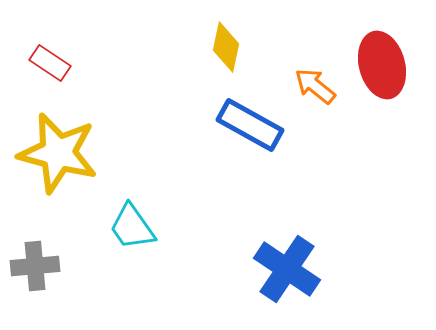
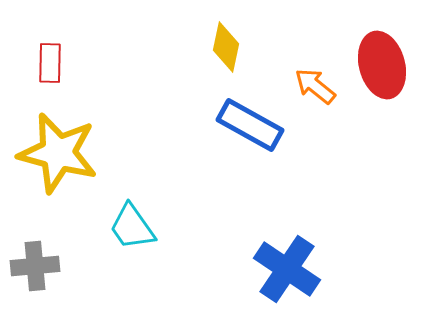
red rectangle: rotated 57 degrees clockwise
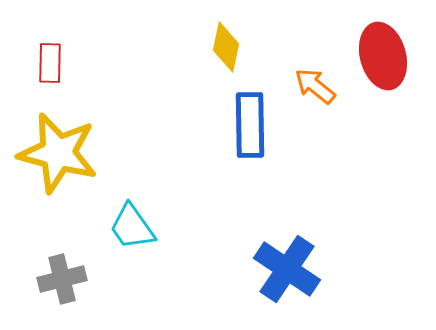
red ellipse: moved 1 px right, 9 px up
blue rectangle: rotated 60 degrees clockwise
gray cross: moved 27 px right, 13 px down; rotated 9 degrees counterclockwise
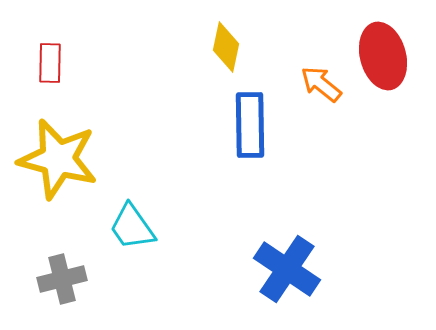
orange arrow: moved 6 px right, 2 px up
yellow star: moved 6 px down
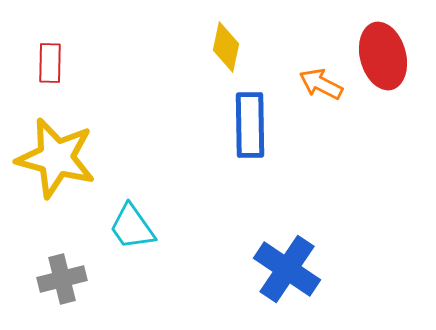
orange arrow: rotated 12 degrees counterclockwise
yellow star: moved 2 px left, 1 px up
